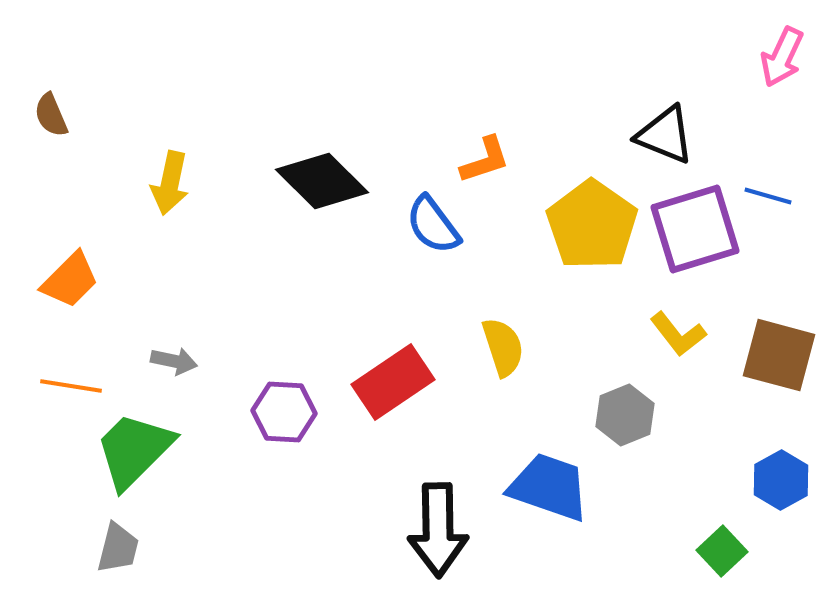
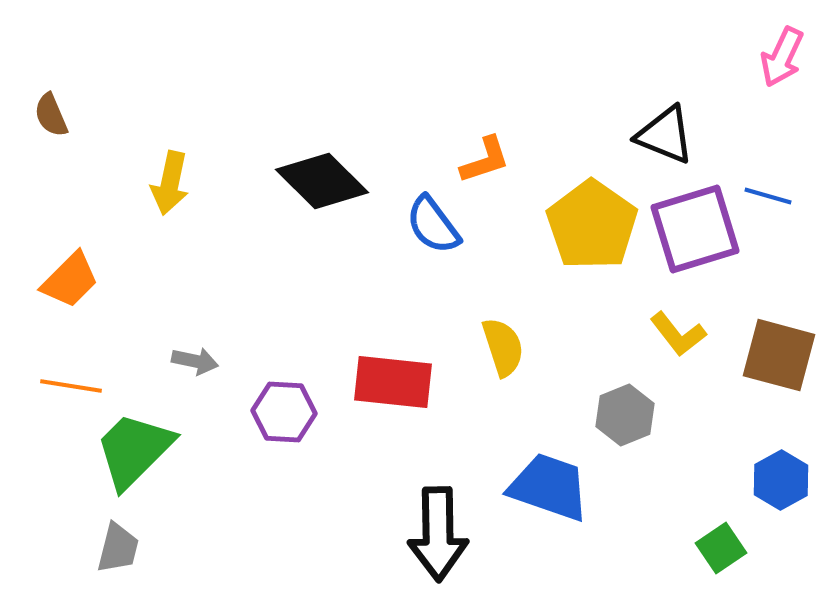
gray arrow: moved 21 px right
red rectangle: rotated 40 degrees clockwise
black arrow: moved 4 px down
green square: moved 1 px left, 3 px up; rotated 9 degrees clockwise
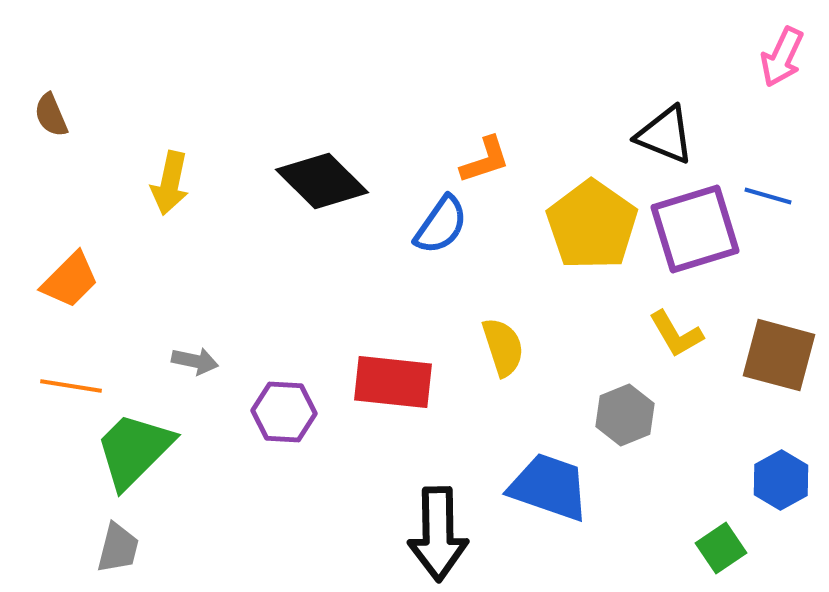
blue semicircle: moved 8 px right; rotated 108 degrees counterclockwise
yellow L-shape: moved 2 px left; rotated 8 degrees clockwise
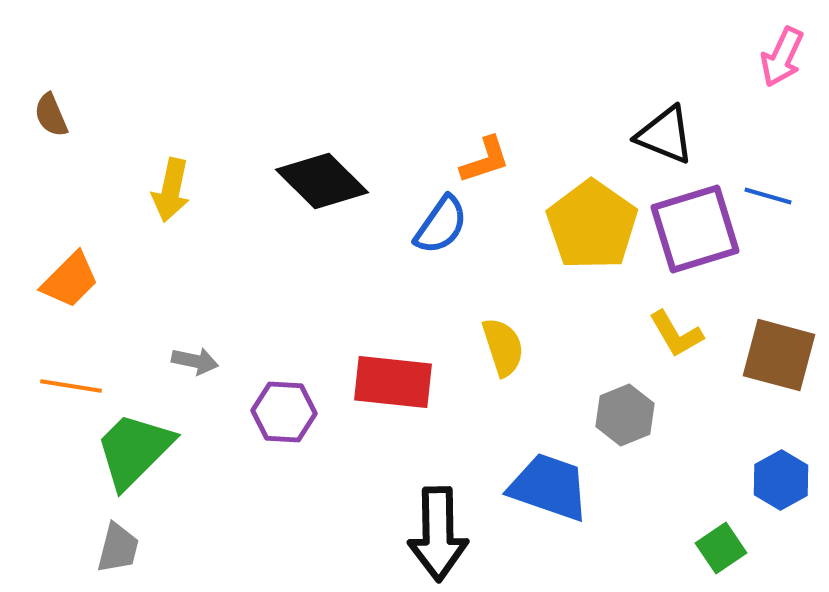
yellow arrow: moved 1 px right, 7 px down
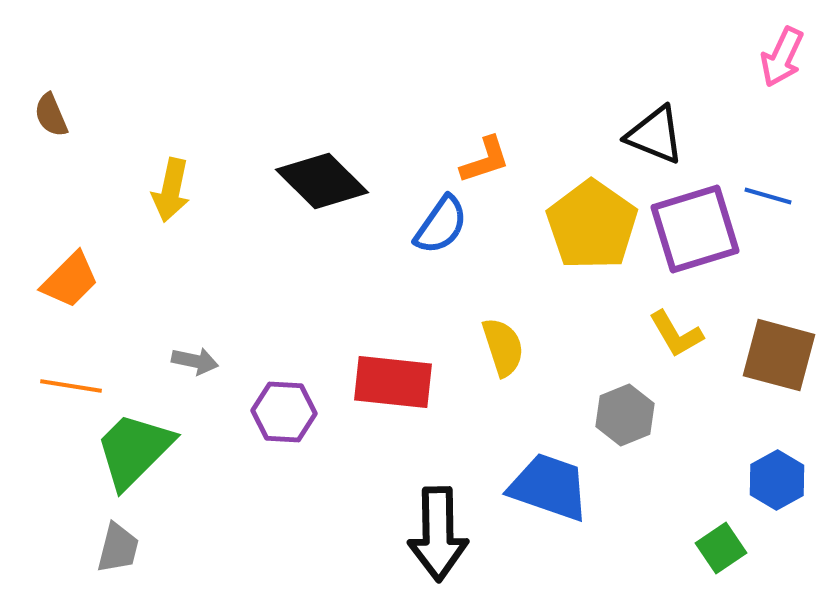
black triangle: moved 10 px left
blue hexagon: moved 4 px left
